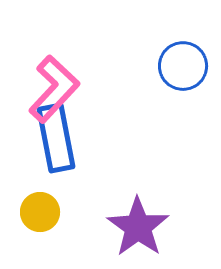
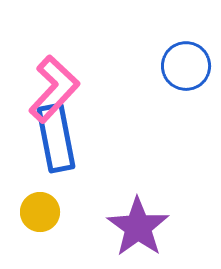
blue circle: moved 3 px right
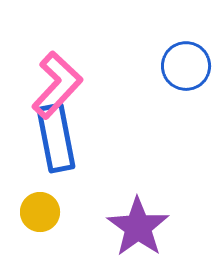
pink L-shape: moved 3 px right, 4 px up
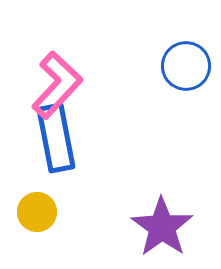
yellow circle: moved 3 px left
purple star: moved 24 px right
